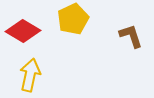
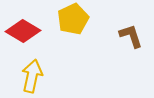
yellow arrow: moved 2 px right, 1 px down
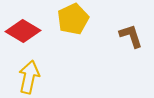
yellow arrow: moved 3 px left, 1 px down
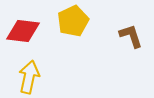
yellow pentagon: moved 2 px down
red diamond: rotated 24 degrees counterclockwise
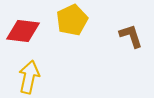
yellow pentagon: moved 1 px left, 1 px up
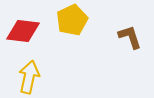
brown L-shape: moved 1 px left, 1 px down
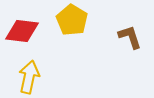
yellow pentagon: rotated 16 degrees counterclockwise
red diamond: moved 1 px left
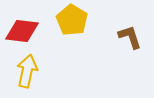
yellow arrow: moved 2 px left, 6 px up
